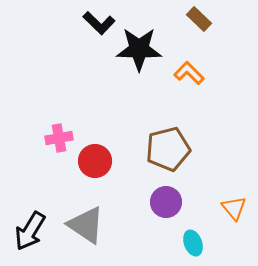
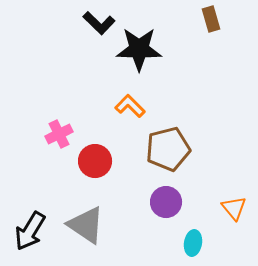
brown rectangle: moved 12 px right; rotated 30 degrees clockwise
orange L-shape: moved 59 px left, 33 px down
pink cross: moved 4 px up; rotated 16 degrees counterclockwise
cyan ellipse: rotated 30 degrees clockwise
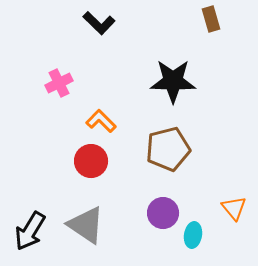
black star: moved 34 px right, 32 px down
orange L-shape: moved 29 px left, 15 px down
pink cross: moved 51 px up
red circle: moved 4 px left
purple circle: moved 3 px left, 11 px down
cyan ellipse: moved 8 px up
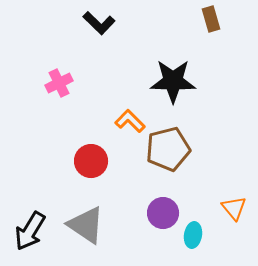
orange L-shape: moved 29 px right
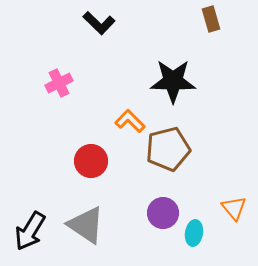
cyan ellipse: moved 1 px right, 2 px up
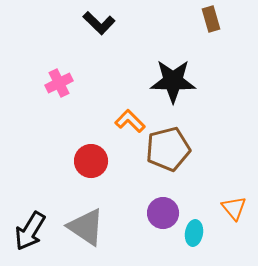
gray triangle: moved 2 px down
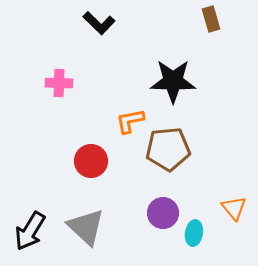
pink cross: rotated 28 degrees clockwise
orange L-shape: rotated 56 degrees counterclockwise
brown pentagon: rotated 9 degrees clockwise
gray triangle: rotated 9 degrees clockwise
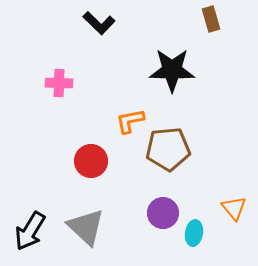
black star: moved 1 px left, 11 px up
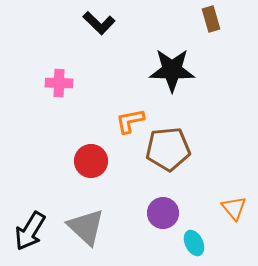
cyan ellipse: moved 10 px down; rotated 35 degrees counterclockwise
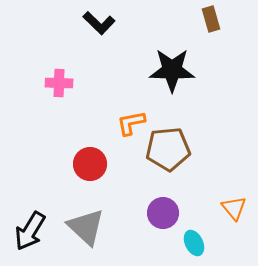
orange L-shape: moved 1 px right, 2 px down
red circle: moved 1 px left, 3 px down
